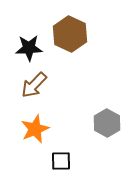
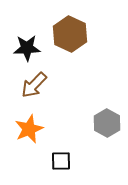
black star: moved 2 px left
orange star: moved 6 px left
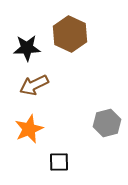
brown arrow: rotated 20 degrees clockwise
gray hexagon: rotated 16 degrees clockwise
black square: moved 2 px left, 1 px down
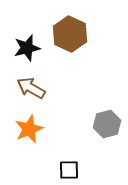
black star: rotated 12 degrees counterclockwise
brown arrow: moved 3 px left, 3 px down; rotated 56 degrees clockwise
gray hexagon: moved 1 px down
black square: moved 10 px right, 8 px down
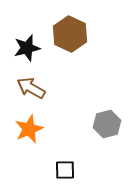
black square: moved 4 px left
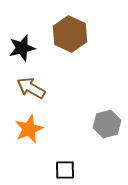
black star: moved 5 px left
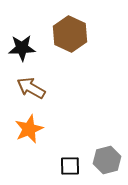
black star: rotated 12 degrees clockwise
gray hexagon: moved 36 px down
black square: moved 5 px right, 4 px up
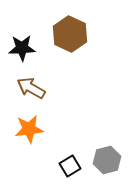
orange star: rotated 16 degrees clockwise
black square: rotated 30 degrees counterclockwise
